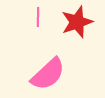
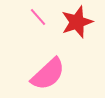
pink line: rotated 42 degrees counterclockwise
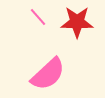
red star: rotated 20 degrees clockwise
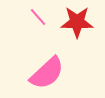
pink semicircle: moved 1 px left, 1 px up
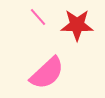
red star: moved 3 px down
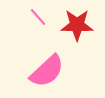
pink semicircle: moved 2 px up
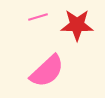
pink line: rotated 66 degrees counterclockwise
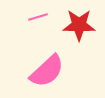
red star: moved 2 px right
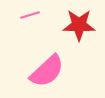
pink line: moved 8 px left, 2 px up
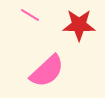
pink line: rotated 48 degrees clockwise
